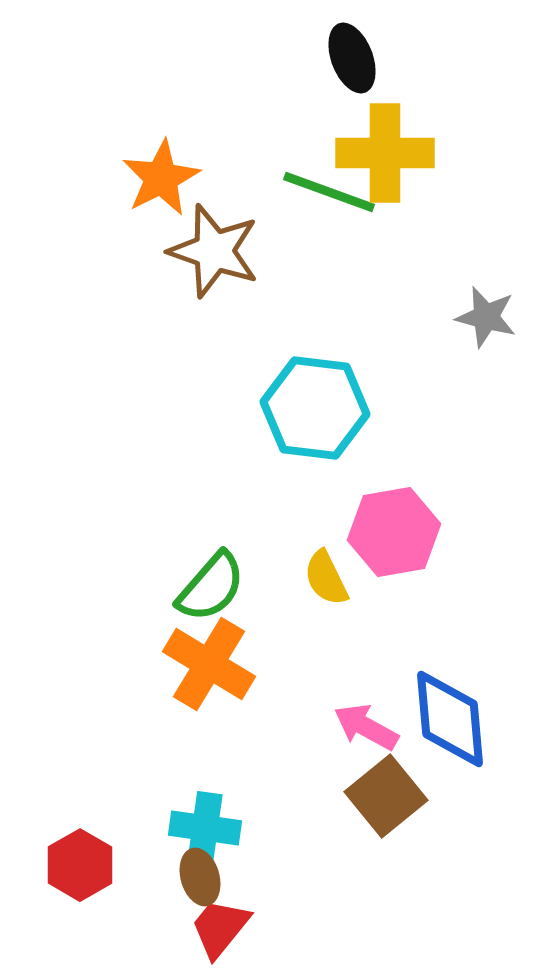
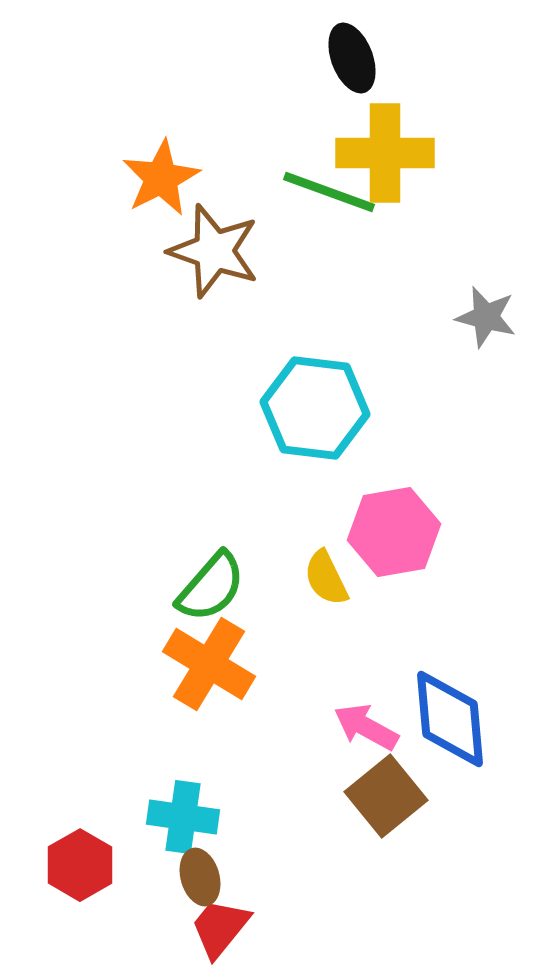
cyan cross: moved 22 px left, 11 px up
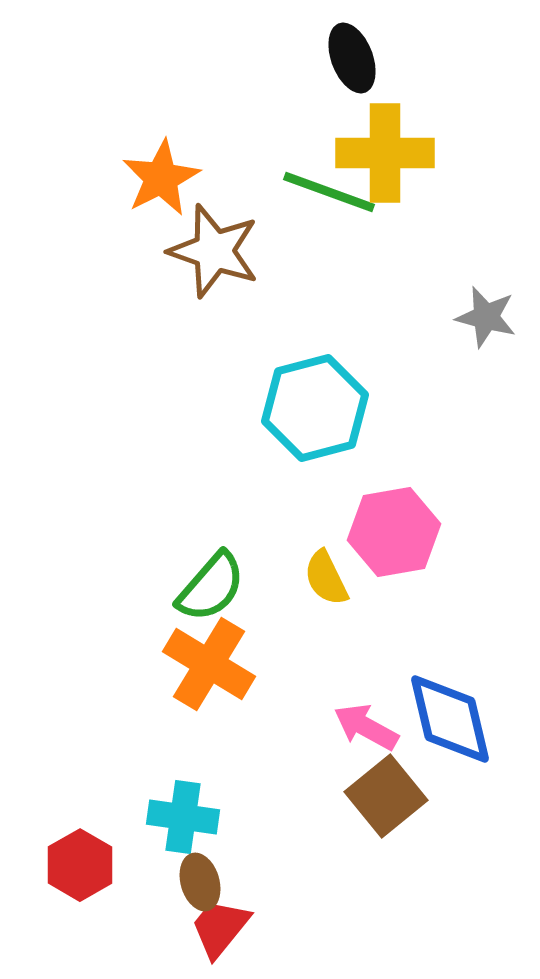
cyan hexagon: rotated 22 degrees counterclockwise
blue diamond: rotated 8 degrees counterclockwise
brown ellipse: moved 5 px down
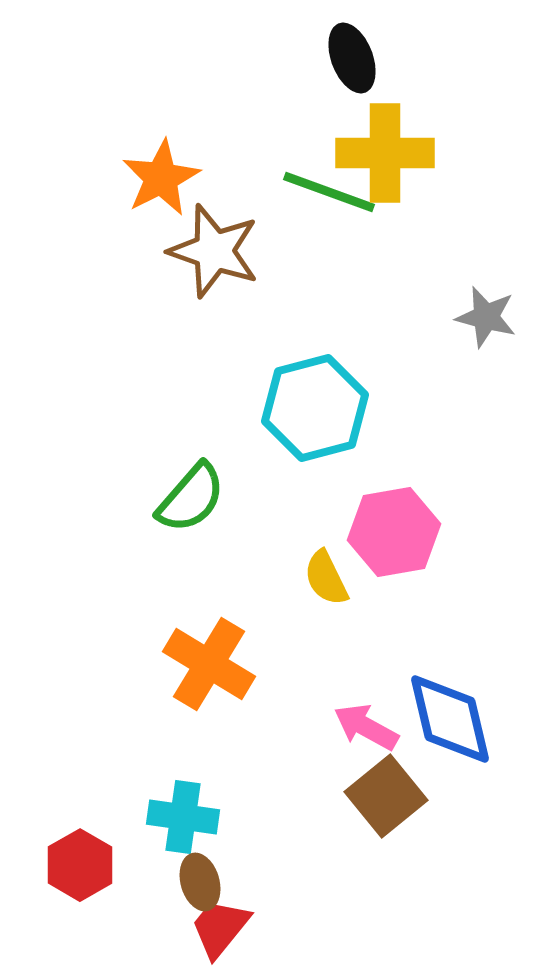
green semicircle: moved 20 px left, 89 px up
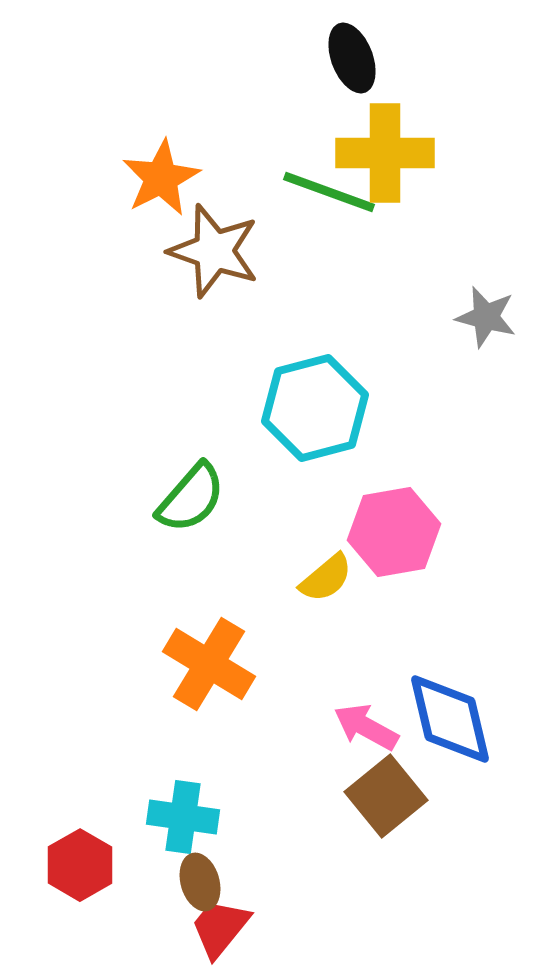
yellow semicircle: rotated 104 degrees counterclockwise
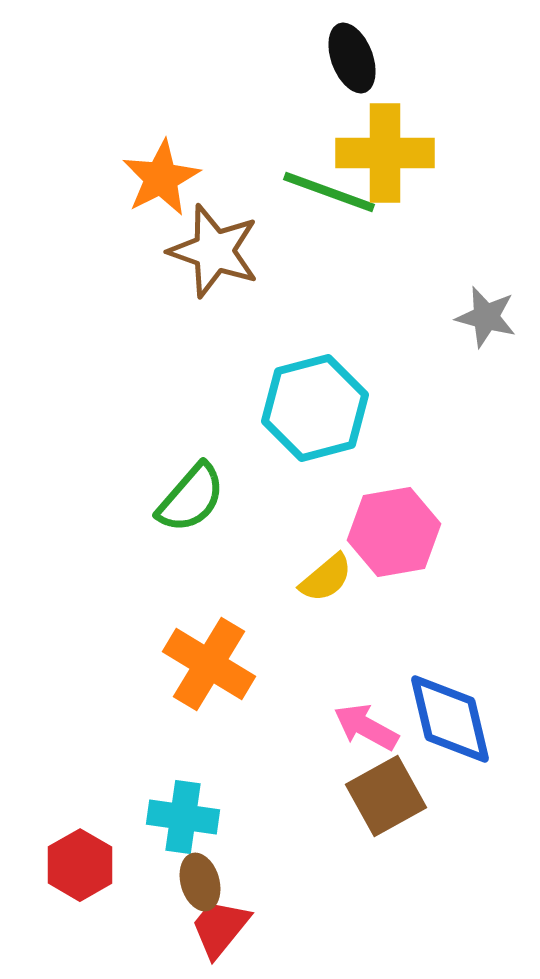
brown square: rotated 10 degrees clockwise
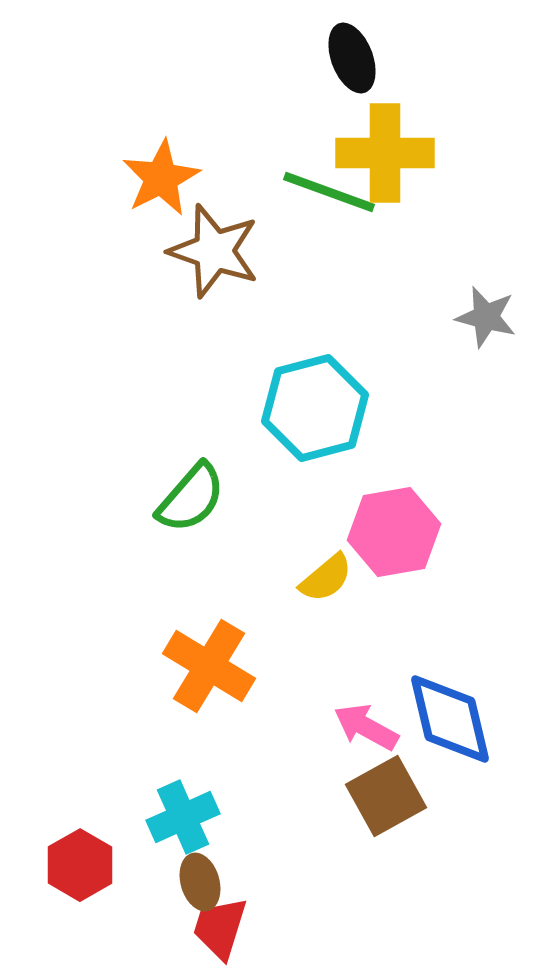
orange cross: moved 2 px down
cyan cross: rotated 32 degrees counterclockwise
red trapezoid: rotated 22 degrees counterclockwise
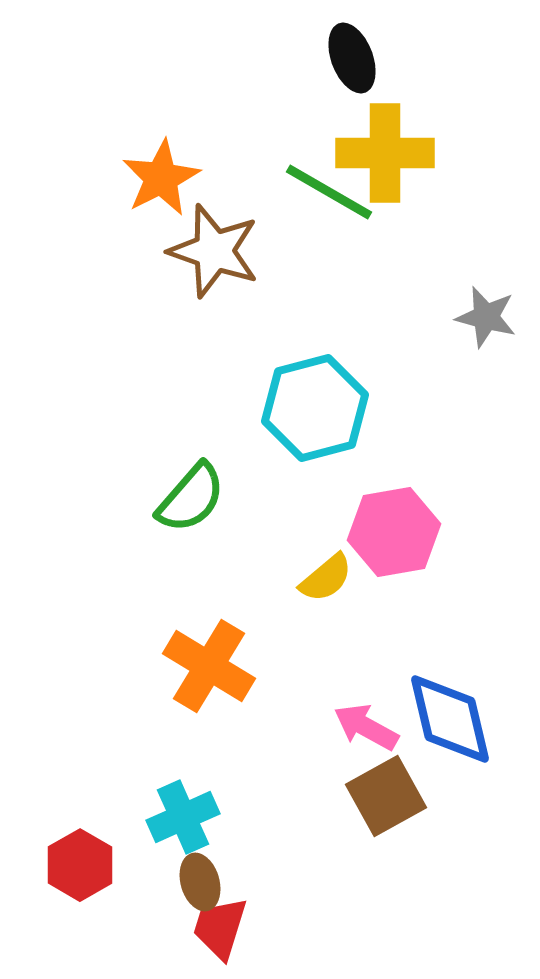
green line: rotated 10 degrees clockwise
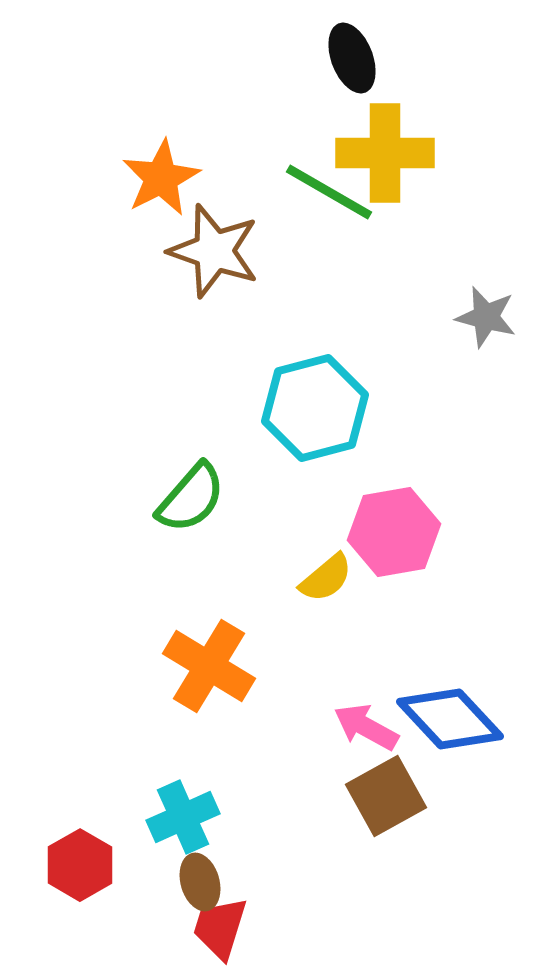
blue diamond: rotated 30 degrees counterclockwise
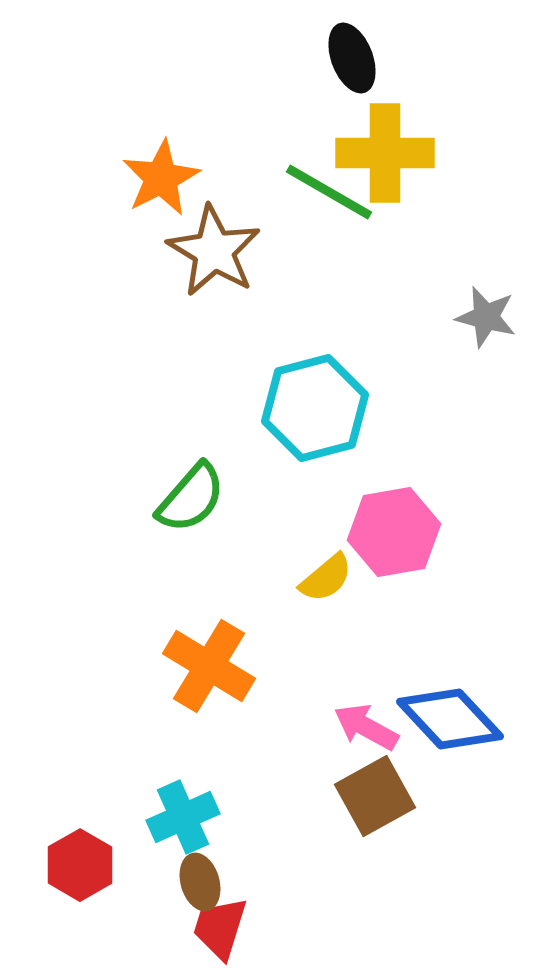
brown star: rotated 12 degrees clockwise
brown square: moved 11 px left
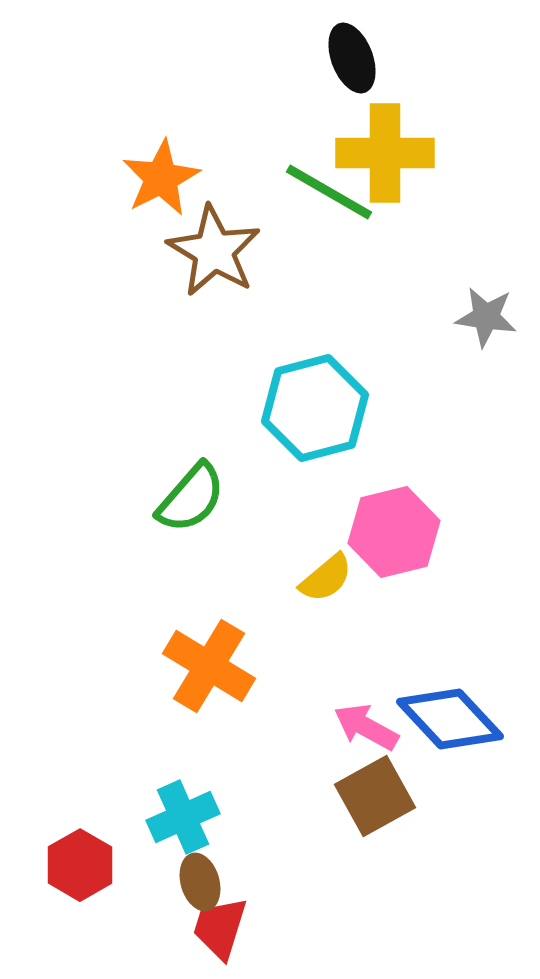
gray star: rotated 6 degrees counterclockwise
pink hexagon: rotated 4 degrees counterclockwise
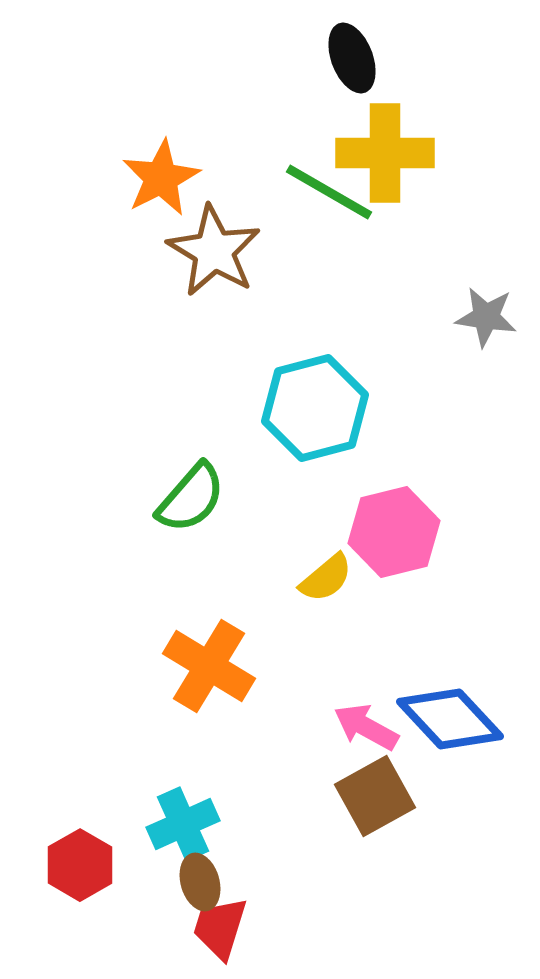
cyan cross: moved 7 px down
